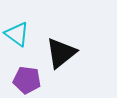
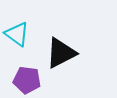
black triangle: rotated 12 degrees clockwise
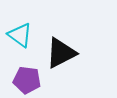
cyan triangle: moved 3 px right, 1 px down
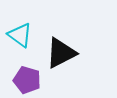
purple pentagon: rotated 8 degrees clockwise
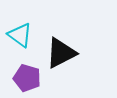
purple pentagon: moved 2 px up
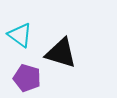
black triangle: rotated 44 degrees clockwise
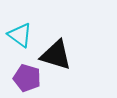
black triangle: moved 5 px left, 2 px down
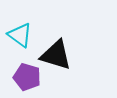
purple pentagon: moved 1 px up
